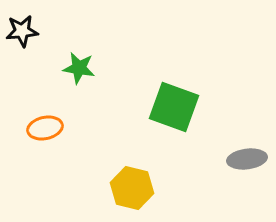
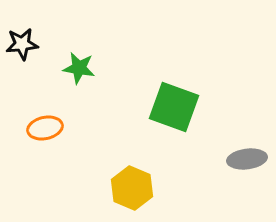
black star: moved 13 px down
yellow hexagon: rotated 9 degrees clockwise
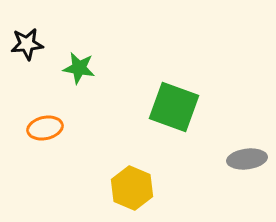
black star: moved 5 px right
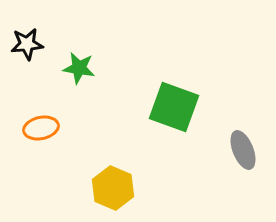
orange ellipse: moved 4 px left
gray ellipse: moved 4 px left, 9 px up; rotated 75 degrees clockwise
yellow hexagon: moved 19 px left
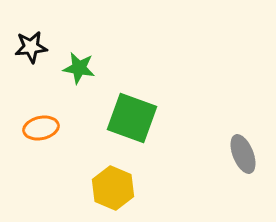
black star: moved 4 px right, 3 px down
green square: moved 42 px left, 11 px down
gray ellipse: moved 4 px down
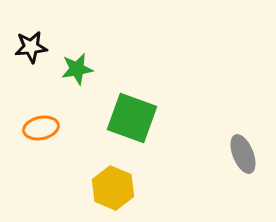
green star: moved 2 px left, 1 px down; rotated 20 degrees counterclockwise
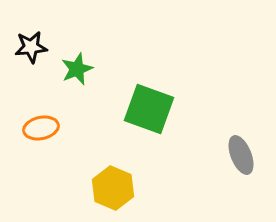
green star: rotated 12 degrees counterclockwise
green square: moved 17 px right, 9 px up
gray ellipse: moved 2 px left, 1 px down
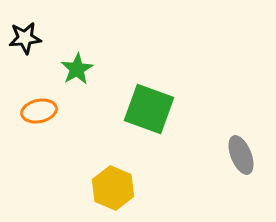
black star: moved 6 px left, 9 px up
green star: rotated 8 degrees counterclockwise
orange ellipse: moved 2 px left, 17 px up
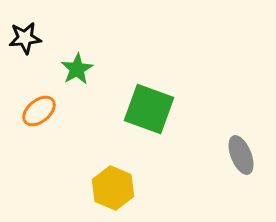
orange ellipse: rotated 28 degrees counterclockwise
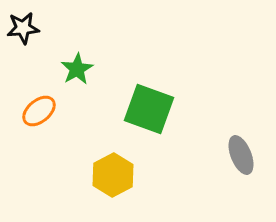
black star: moved 2 px left, 10 px up
yellow hexagon: moved 13 px up; rotated 9 degrees clockwise
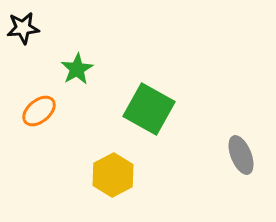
green square: rotated 9 degrees clockwise
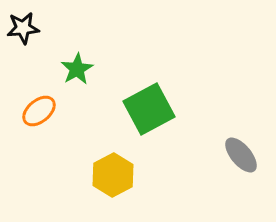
green square: rotated 33 degrees clockwise
gray ellipse: rotated 18 degrees counterclockwise
